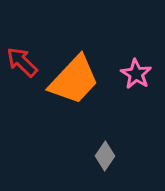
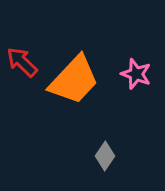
pink star: rotated 12 degrees counterclockwise
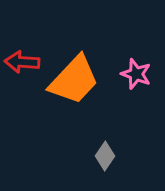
red arrow: rotated 40 degrees counterclockwise
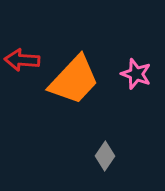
red arrow: moved 2 px up
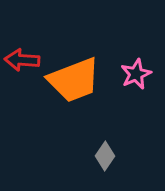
pink star: rotated 28 degrees clockwise
orange trapezoid: rotated 26 degrees clockwise
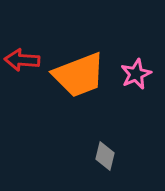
orange trapezoid: moved 5 px right, 5 px up
gray diamond: rotated 20 degrees counterclockwise
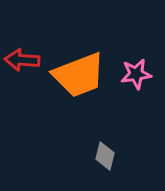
pink star: rotated 16 degrees clockwise
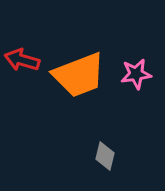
red arrow: rotated 12 degrees clockwise
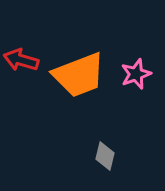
red arrow: moved 1 px left
pink star: rotated 12 degrees counterclockwise
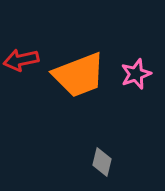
red arrow: rotated 28 degrees counterclockwise
gray diamond: moved 3 px left, 6 px down
